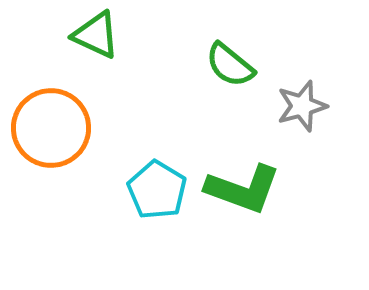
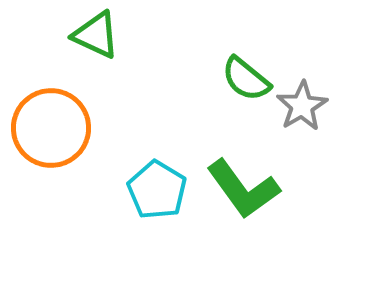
green semicircle: moved 16 px right, 14 px down
gray star: rotated 15 degrees counterclockwise
green L-shape: rotated 34 degrees clockwise
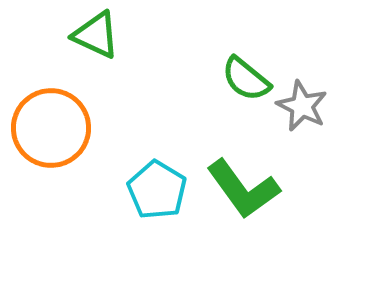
gray star: rotated 15 degrees counterclockwise
